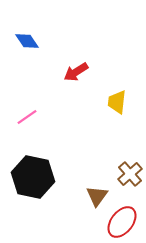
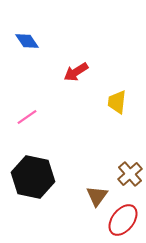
red ellipse: moved 1 px right, 2 px up
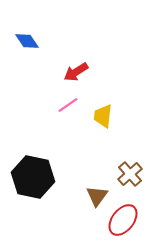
yellow trapezoid: moved 14 px left, 14 px down
pink line: moved 41 px right, 12 px up
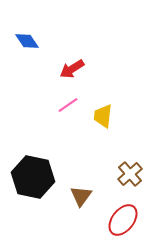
red arrow: moved 4 px left, 3 px up
brown triangle: moved 16 px left
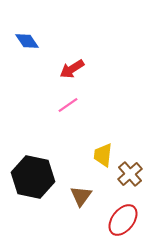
yellow trapezoid: moved 39 px down
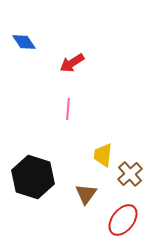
blue diamond: moved 3 px left, 1 px down
red arrow: moved 6 px up
pink line: moved 4 px down; rotated 50 degrees counterclockwise
black hexagon: rotated 6 degrees clockwise
brown triangle: moved 5 px right, 2 px up
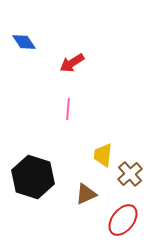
brown triangle: rotated 30 degrees clockwise
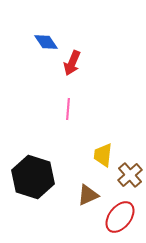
blue diamond: moved 22 px right
red arrow: rotated 35 degrees counterclockwise
brown cross: moved 1 px down
brown triangle: moved 2 px right, 1 px down
red ellipse: moved 3 px left, 3 px up
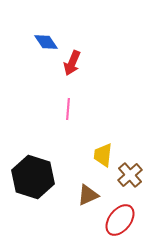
red ellipse: moved 3 px down
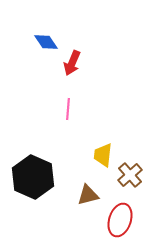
black hexagon: rotated 6 degrees clockwise
brown triangle: rotated 10 degrees clockwise
red ellipse: rotated 20 degrees counterclockwise
